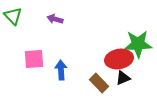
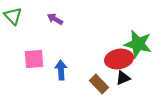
purple arrow: rotated 14 degrees clockwise
green star: rotated 16 degrees clockwise
brown rectangle: moved 1 px down
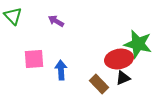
purple arrow: moved 1 px right, 2 px down
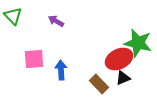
green star: moved 1 px up
red ellipse: rotated 16 degrees counterclockwise
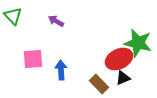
pink square: moved 1 px left
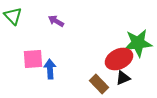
green star: rotated 20 degrees counterclockwise
blue arrow: moved 11 px left, 1 px up
